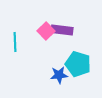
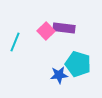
purple rectangle: moved 2 px right, 2 px up
cyan line: rotated 24 degrees clockwise
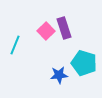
purple rectangle: rotated 65 degrees clockwise
cyan line: moved 3 px down
cyan pentagon: moved 6 px right, 1 px up
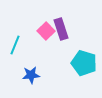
purple rectangle: moved 3 px left, 1 px down
blue star: moved 28 px left
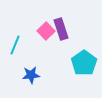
cyan pentagon: rotated 20 degrees clockwise
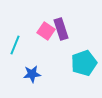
pink square: rotated 12 degrees counterclockwise
cyan pentagon: rotated 15 degrees clockwise
blue star: moved 1 px right, 1 px up
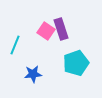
cyan pentagon: moved 8 px left
blue star: moved 1 px right
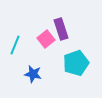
pink square: moved 8 px down; rotated 18 degrees clockwise
blue star: rotated 18 degrees clockwise
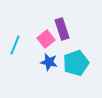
purple rectangle: moved 1 px right
blue star: moved 16 px right, 12 px up
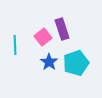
pink square: moved 3 px left, 2 px up
cyan line: rotated 24 degrees counterclockwise
blue star: rotated 24 degrees clockwise
